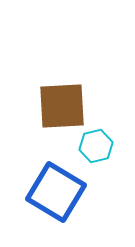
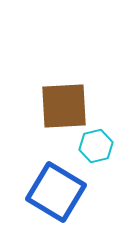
brown square: moved 2 px right
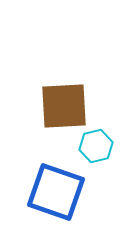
blue square: rotated 12 degrees counterclockwise
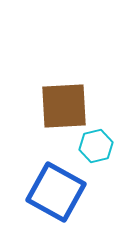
blue square: rotated 10 degrees clockwise
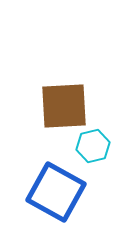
cyan hexagon: moved 3 px left
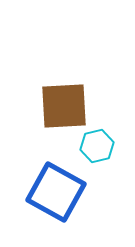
cyan hexagon: moved 4 px right
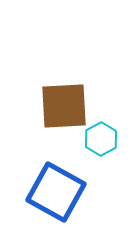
cyan hexagon: moved 4 px right, 7 px up; rotated 16 degrees counterclockwise
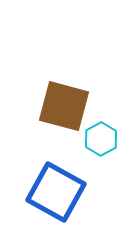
brown square: rotated 18 degrees clockwise
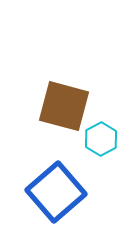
blue square: rotated 20 degrees clockwise
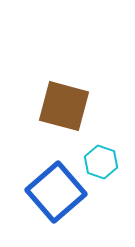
cyan hexagon: moved 23 px down; rotated 12 degrees counterclockwise
